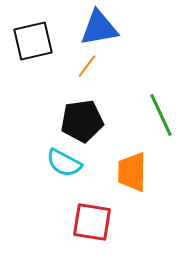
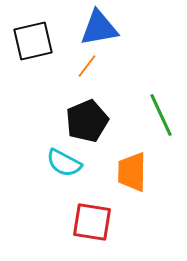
black pentagon: moved 5 px right; rotated 15 degrees counterclockwise
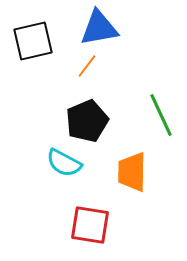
red square: moved 2 px left, 3 px down
